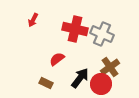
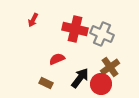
red semicircle: rotated 14 degrees clockwise
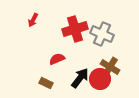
red cross: rotated 30 degrees counterclockwise
brown cross: rotated 24 degrees counterclockwise
red circle: moved 1 px left, 5 px up
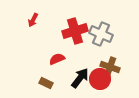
red cross: moved 2 px down
gray cross: moved 1 px left
brown cross: rotated 12 degrees counterclockwise
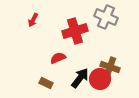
gray cross: moved 5 px right, 17 px up
red semicircle: moved 1 px right, 1 px up
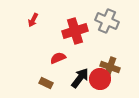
gray cross: moved 1 px right, 4 px down
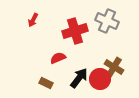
brown cross: moved 4 px right; rotated 12 degrees clockwise
black arrow: moved 1 px left
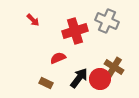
red arrow: rotated 72 degrees counterclockwise
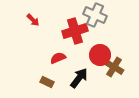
gray cross: moved 12 px left, 6 px up
red circle: moved 24 px up
brown rectangle: moved 1 px right, 1 px up
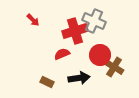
gray cross: moved 1 px left, 6 px down
red semicircle: moved 4 px right, 4 px up
black arrow: rotated 45 degrees clockwise
